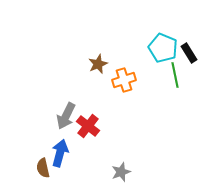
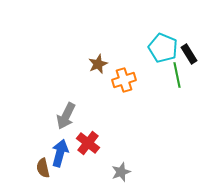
black rectangle: moved 1 px down
green line: moved 2 px right
red cross: moved 17 px down
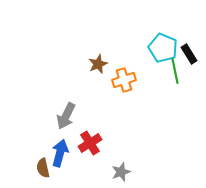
green line: moved 2 px left, 4 px up
red cross: moved 2 px right; rotated 20 degrees clockwise
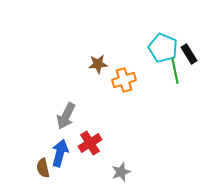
brown star: rotated 18 degrees clockwise
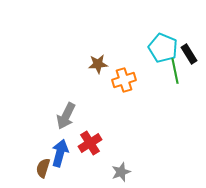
brown semicircle: rotated 30 degrees clockwise
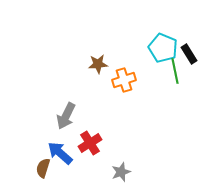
blue arrow: rotated 64 degrees counterclockwise
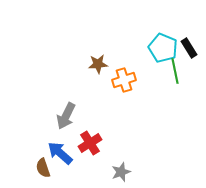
black rectangle: moved 6 px up
brown semicircle: rotated 36 degrees counterclockwise
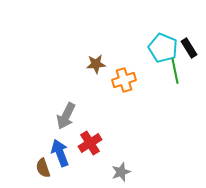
brown star: moved 2 px left
blue arrow: rotated 28 degrees clockwise
